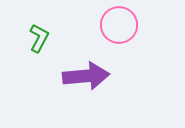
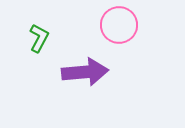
purple arrow: moved 1 px left, 4 px up
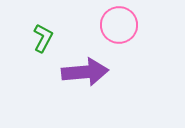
green L-shape: moved 4 px right
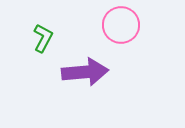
pink circle: moved 2 px right
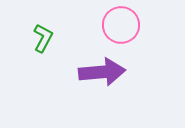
purple arrow: moved 17 px right
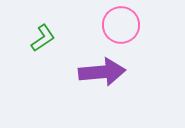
green L-shape: rotated 28 degrees clockwise
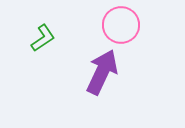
purple arrow: rotated 60 degrees counterclockwise
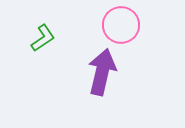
purple arrow: rotated 12 degrees counterclockwise
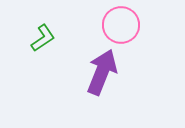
purple arrow: rotated 9 degrees clockwise
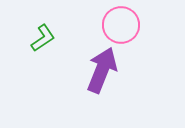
purple arrow: moved 2 px up
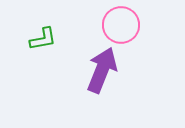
green L-shape: moved 1 px down; rotated 24 degrees clockwise
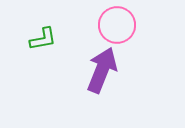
pink circle: moved 4 px left
